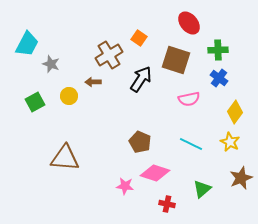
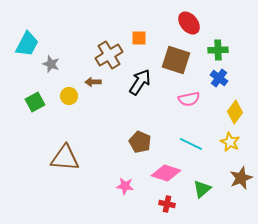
orange square: rotated 35 degrees counterclockwise
black arrow: moved 1 px left, 3 px down
pink diamond: moved 11 px right
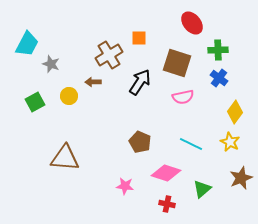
red ellipse: moved 3 px right
brown square: moved 1 px right, 3 px down
pink semicircle: moved 6 px left, 2 px up
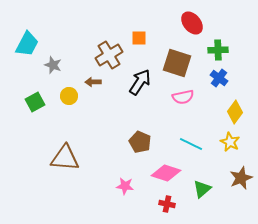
gray star: moved 2 px right, 1 px down
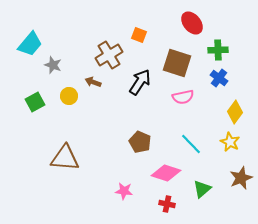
orange square: moved 3 px up; rotated 21 degrees clockwise
cyan trapezoid: moved 3 px right; rotated 12 degrees clockwise
brown arrow: rotated 21 degrees clockwise
cyan line: rotated 20 degrees clockwise
pink star: moved 1 px left, 5 px down
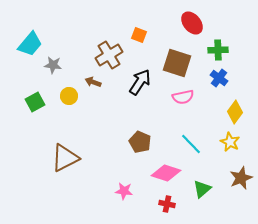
gray star: rotated 12 degrees counterclockwise
brown triangle: rotated 32 degrees counterclockwise
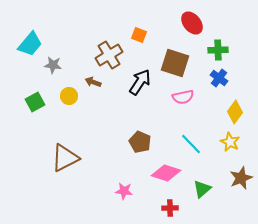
brown square: moved 2 px left
red cross: moved 3 px right, 4 px down; rotated 14 degrees counterclockwise
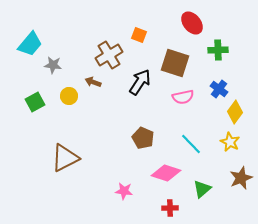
blue cross: moved 11 px down
brown pentagon: moved 3 px right, 4 px up
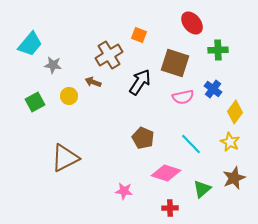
blue cross: moved 6 px left
brown star: moved 7 px left
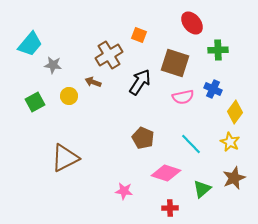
blue cross: rotated 12 degrees counterclockwise
